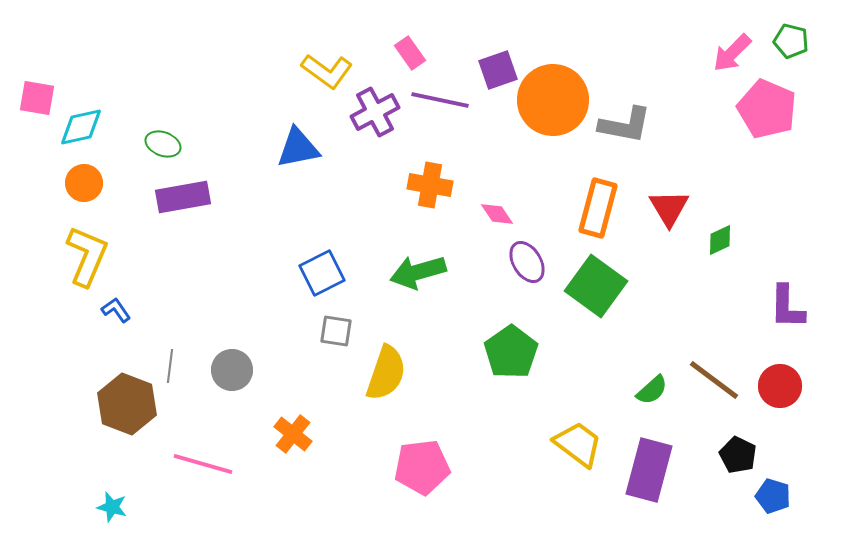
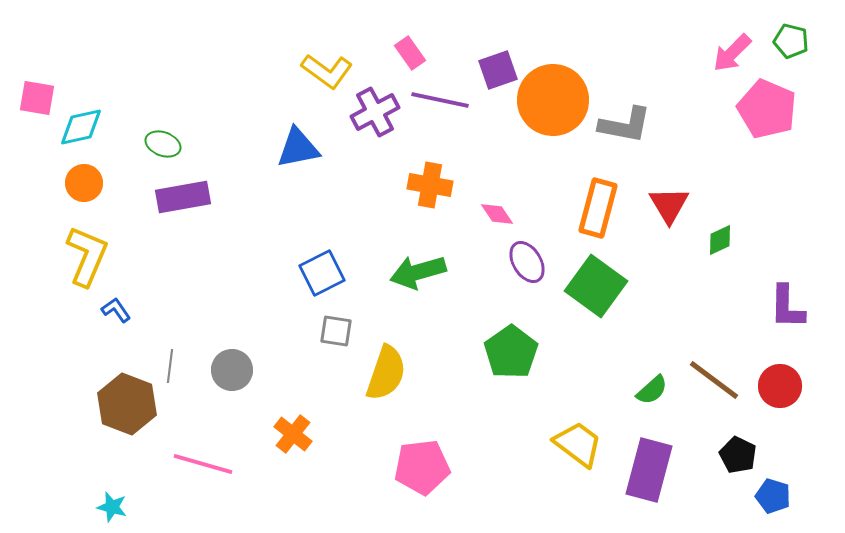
red triangle at (669, 208): moved 3 px up
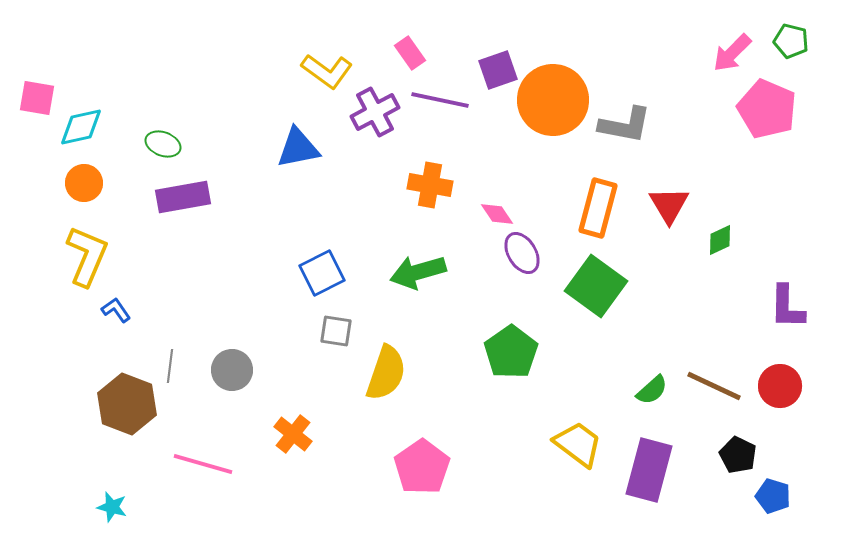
purple ellipse at (527, 262): moved 5 px left, 9 px up
brown line at (714, 380): moved 6 px down; rotated 12 degrees counterclockwise
pink pentagon at (422, 467): rotated 28 degrees counterclockwise
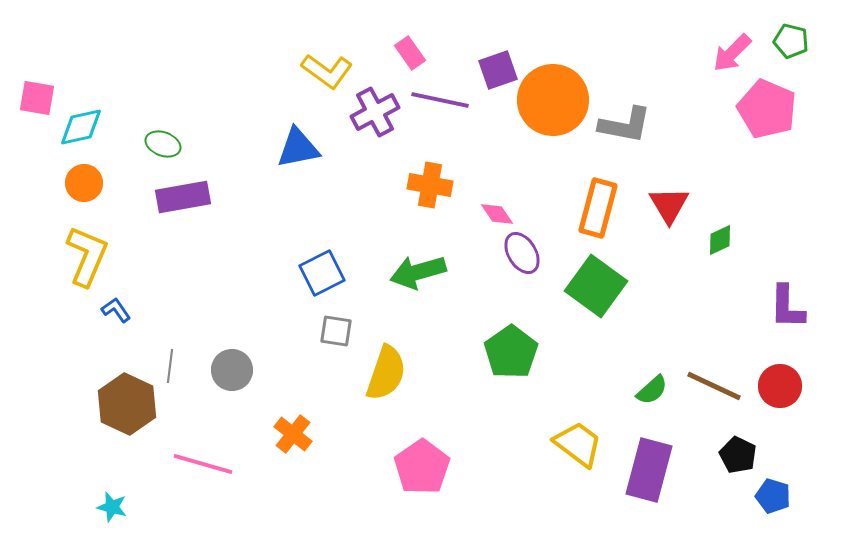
brown hexagon at (127, 404): rotated 4 degrees clockwise
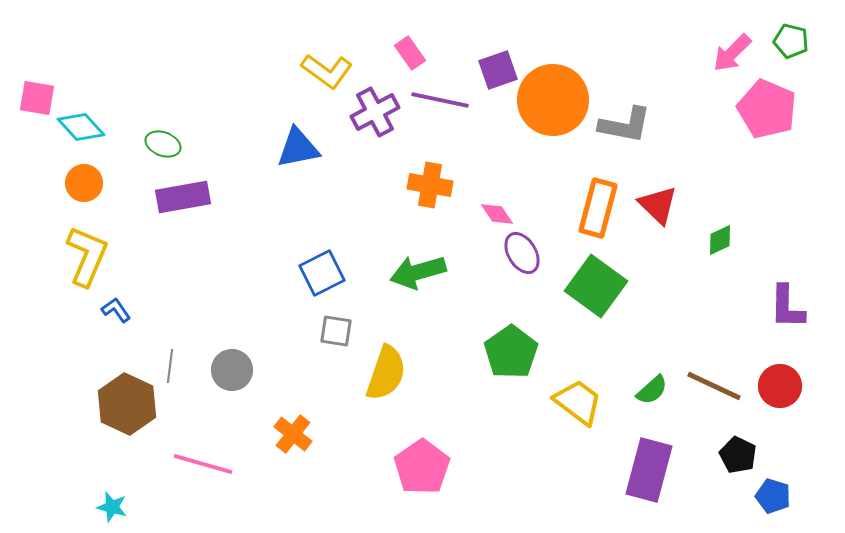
cyan diamond at (81, 127): rotated 60 degrees clockwise
red triangle at (669, 205): moved 11 px left; rotated 15 degrees counterclockwise
yellow trapezoid at (578, 444): moved 42 px up
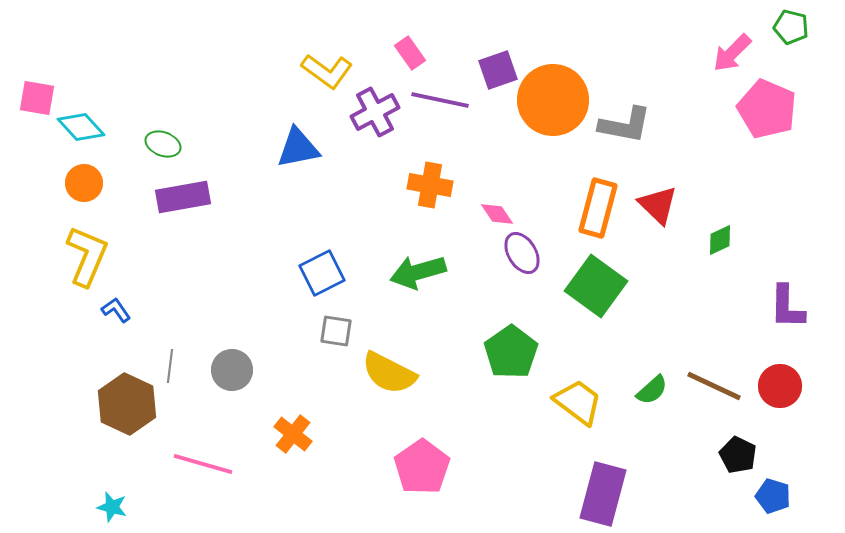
green pentagon at (791, 41): moved 14 px up
yellow semicircle at (386, 373): moved 3 px right; rotated 98 degrees clockwise
purple rectangle at (649, 470): moved 46 px left, 24 px down
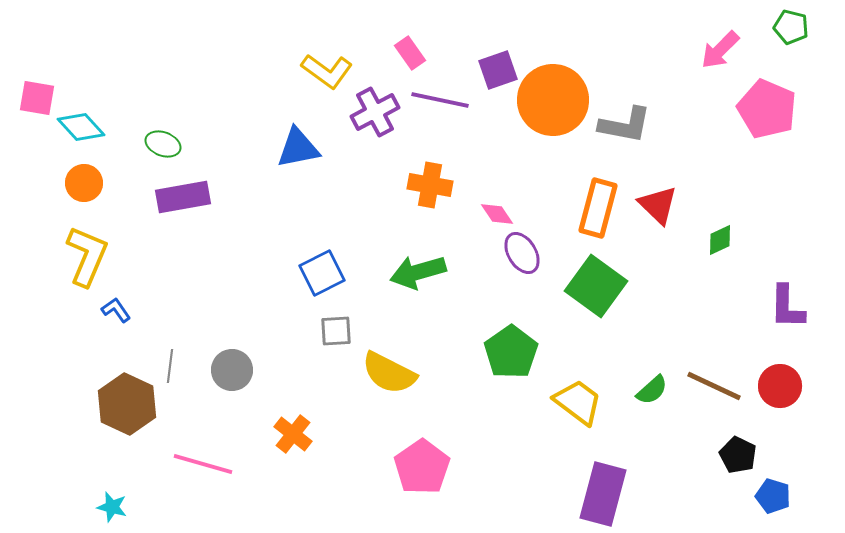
pink arrow at (732, 53): moved 12 px left, 3 px up
gray square at (336, 331): rotated 12 degrees counterclockwise
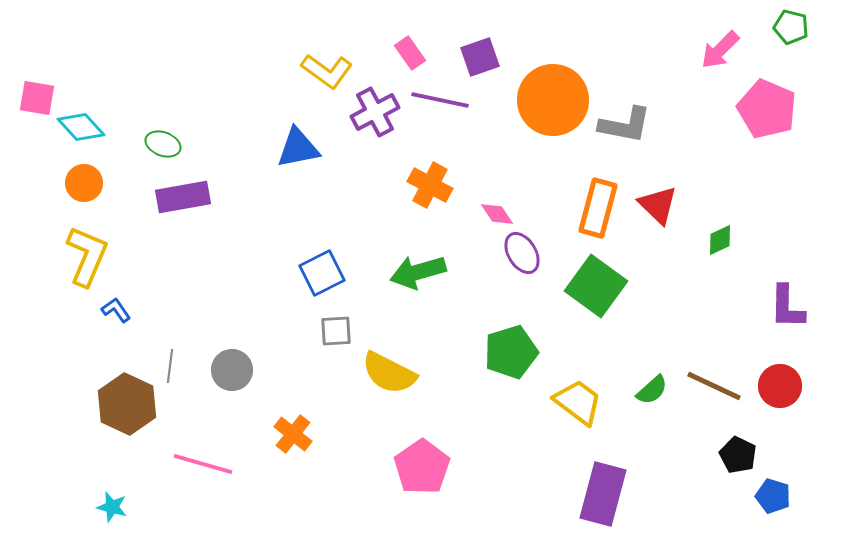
purple square at (498, 70): moved 18 px left, 13 px up
orange cross at (430, 185): rotated 18 degrees clockwise
green pentagon at (511, 352): rotated 18 degrees clockwise
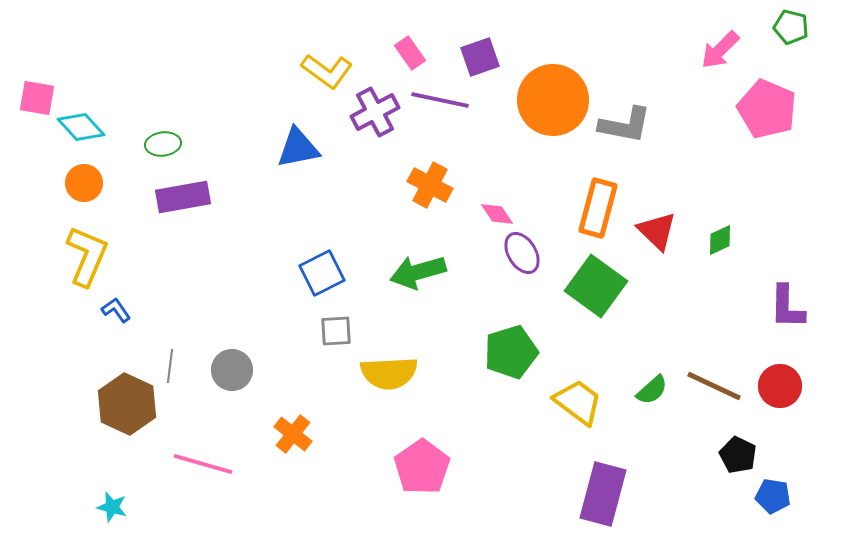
green ellipse at (163, 144): rotated 28 degrees counterclockwise
red triangle at (658, 205): moved 1 px left, 26 px down
yellow semicircle at (389, 373): rotated 30 degrees counterclockwise
blue pentagon at (773, 496): rotated 8 degrees counterclockwise
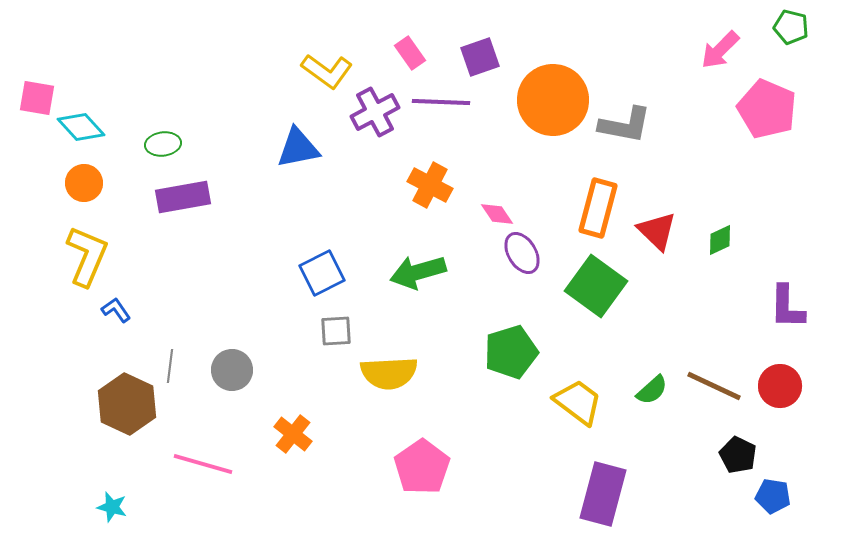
purple line at (440, 100): moved 1 px right, 2 px down; rotated 10 degrees counterclockwise
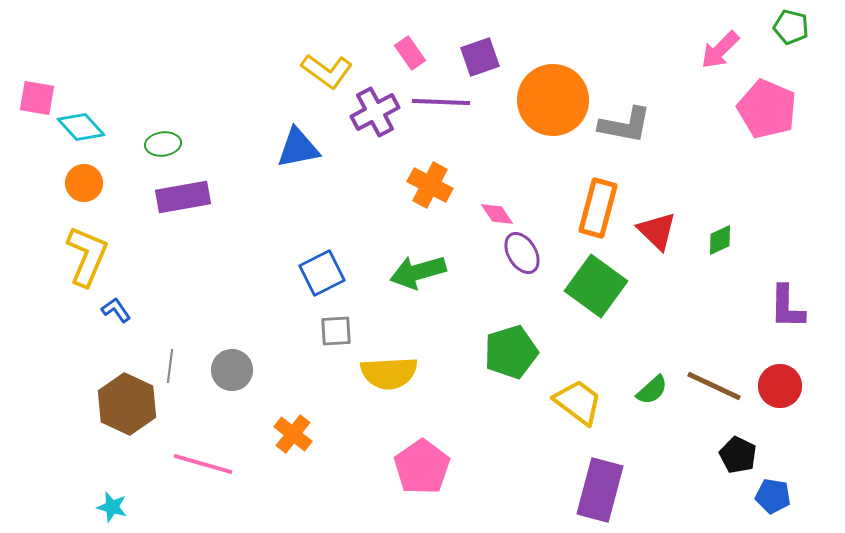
purple rectangle at (603, 494): moved 3 px left, 4 px up
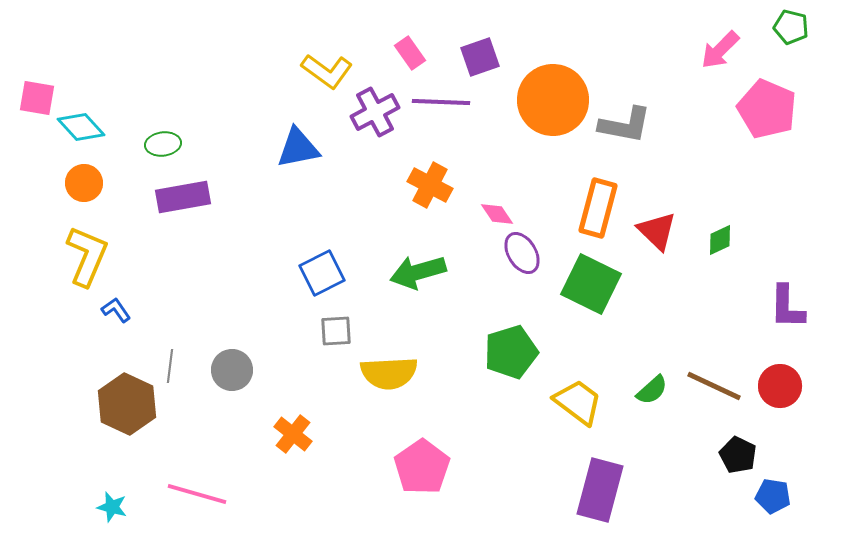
green square at (596, 286): moved 5 px left, 2 px up; rotated 10 degrees counterclockwise
pink line at (203, 464): moved 6 px left, 30 px down
